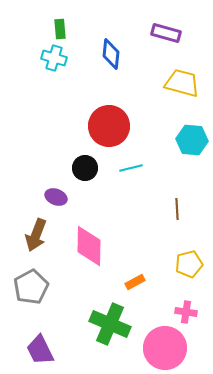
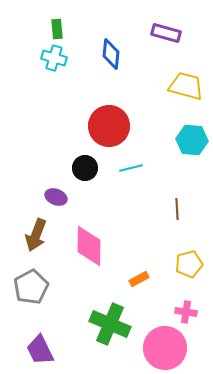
green rectangle: moved 3 px left
yellow trapezoid: moved 4 px right, 3 px down
orange rectangle: moved 4 px right, 3 px up
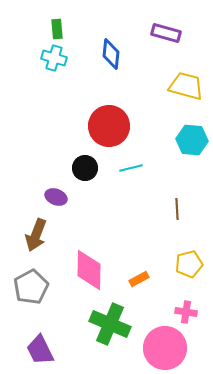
pink diamond: moved 24 px down
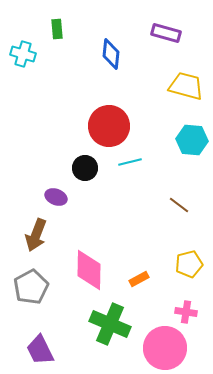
cyan cross: moved 31 px left, 4 px up
cyan line: moved 1 px left, 6 px up
brown line: moved 2 px right, 4 px up; rotated 50 degrees counterclockwise
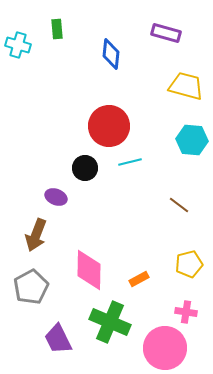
cyan cross: moved 5 px left, 9 px up
green cross: moved 2 px up
purple trapezoid: moved 18 px right, 11 px up
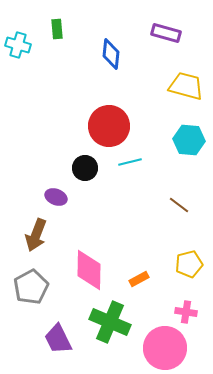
cyan hexagon: moved 3 px left
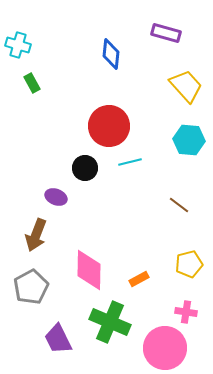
green rectangle: moved 25 px left, 54 px down; rotated 24 degrees counterclockwise
yellow trapezoid: rotated 33 degrees clockwise
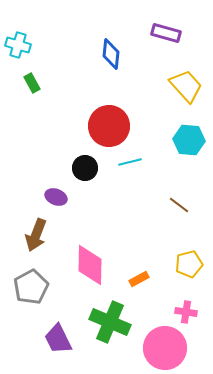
pink diamond: moved 1 px right, 5 px up
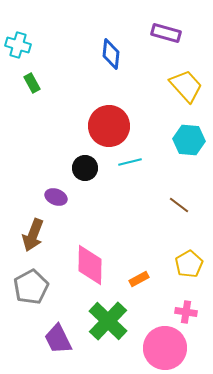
brown arrow: moved 3 px left
yellow pentagon: rotated 16 degrees counterclockwise
green cross: moved 2 px left, 1 px up; rotated 21 degrees clockwise
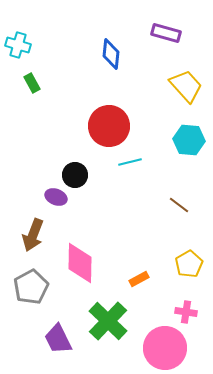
black circle: moved 10 px left, 7 px down
pink diamond: moved 10 px left, 2 px up
